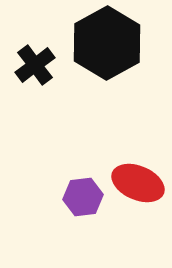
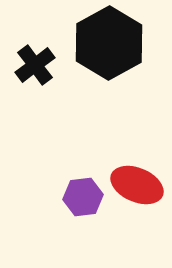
black hexagon: moved 2 px right
red ellipse: moved 1 px left, 2 px down
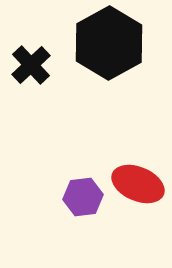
black cross: moved 4 px left; rotated 6 degrees counterclockwise
red ellipse: moved 1 px right, 1 px up
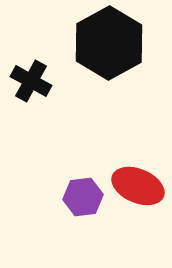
black cross: moved 16 px down; rotated 18 degrees counterclockwise
red ellipse: moved 2 px down
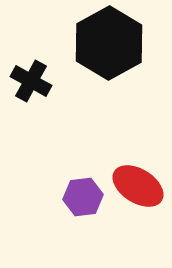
red ellipse: rotated 9 degrees clockwise
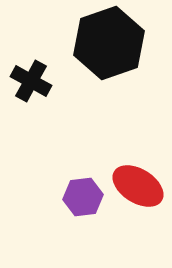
black hexagon: rotated 10 degrees clockwise
